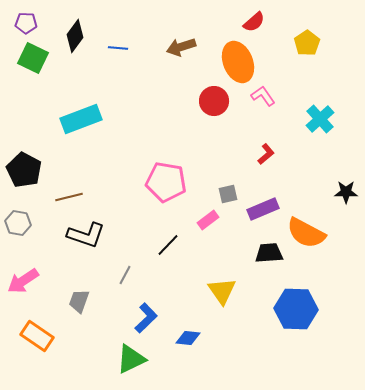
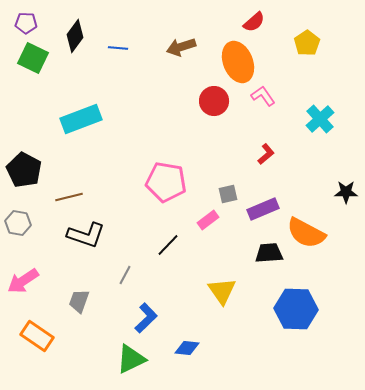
blue diamond: moved 1 px left, 10 px down
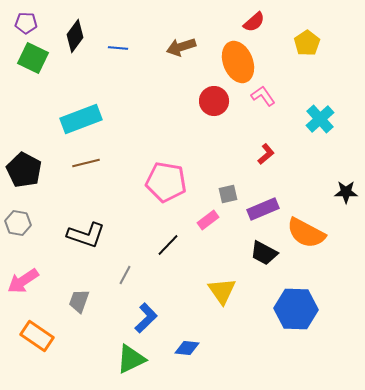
brown line: moved 17 px right, 34 px up
black trapezoid: moved 5 px left; rotated 148 degrees counterclockwise
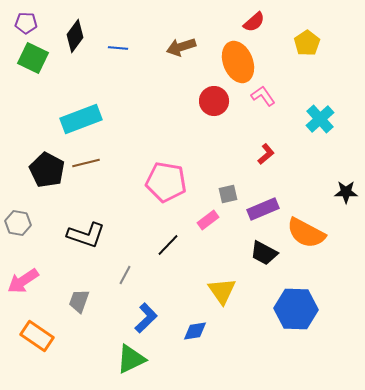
black pentagon: moved 23 px right
blue diamond: moved 8 px right, 17 px up; rotated 15 degrees counterclockwise
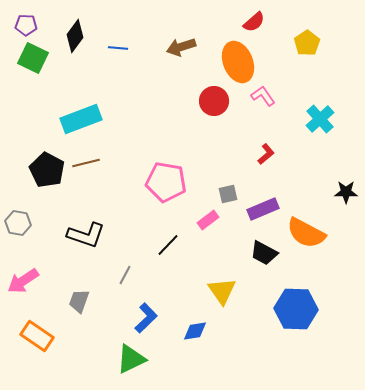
purple pentagon: moved 2 px down
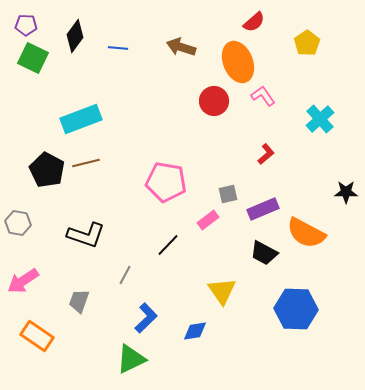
brown arrow: rotated 36 degrees clockwise
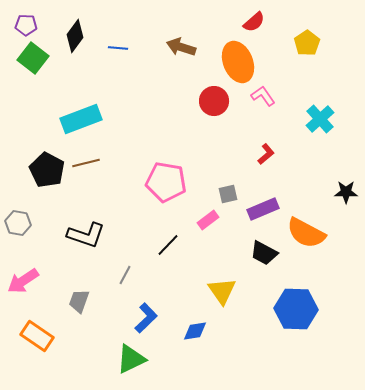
green square: rotated 12 degrees clockwise
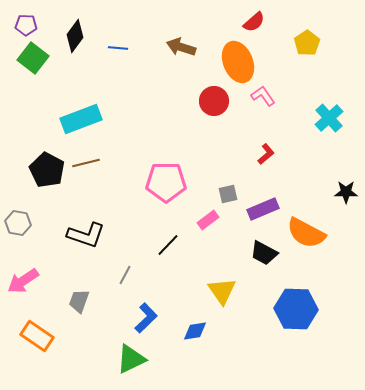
cyan cross: moved 9 px right, 1 px up
pink pentagon: rotated 9 degrees counterclockwise
